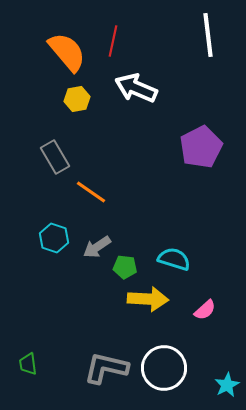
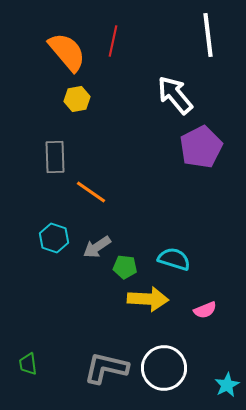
white arrow: moved 39 px right, 7 px down; rotated 27 degrees clockwise
gray rectangle: rotated 28 degrees clockwise
pink semicircle: rotated 20 degrees clockwise
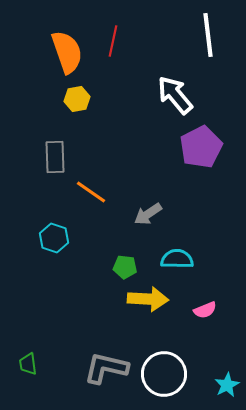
orange semicircle: rotated 21 degrees clockwise
gray arrow: moved 51 px right, 33 px up
cyan semicircle: moved 3 px right; rotated 16 degrees counterclockwise
white circle: moved 6 px down
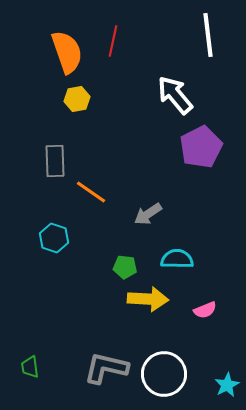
gray rectangle: moved 4 px down
green trapezoid: moved 2 px right, 3 px down
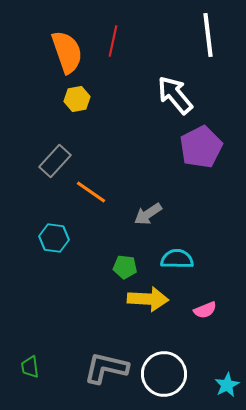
gray rectangle: rotated 44 degrees clockwise
cyan hexagon: rotated 12 degrees counterclockwise
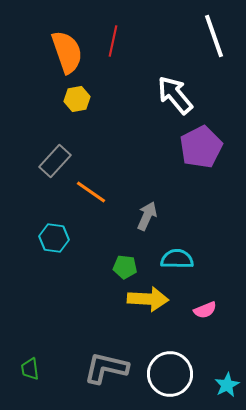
white line: moved 6 px right, 1 px down; rotated 12 degrees counterclockwise
gray arrow: moved 1 px left, 2 px down; rotated 148 degrees clockwise
green trapezoid: moved 2 px down
white circle: moved 6 px right
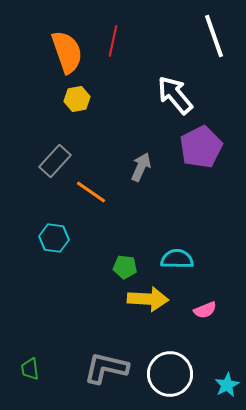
gray arrow: moved 6 px left, 49 px up
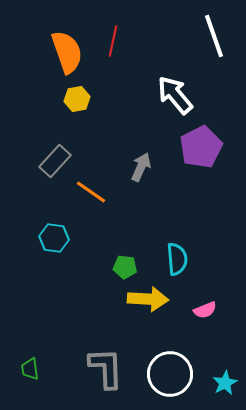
cyan semicircle: rotated 84 degrees clockwise
gray L-shape: rotated 75 degrees clockwise
cyan star: moved 2 px left, 2 px up
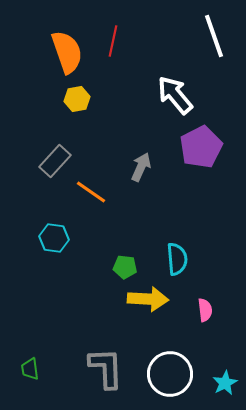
pink semicircle: rotated 75 degrees counterclockwise
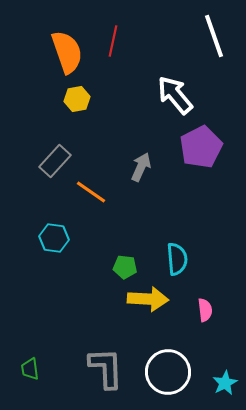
white circle: moved 2 px left, 2 px up
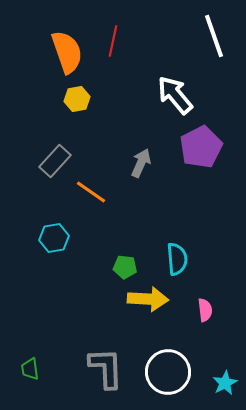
gray arrow: moved 4 px up
cyan hexagon: rotated 16 degrees counterclockwise
